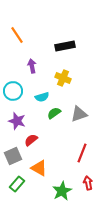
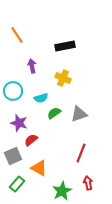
cyan semicircle: moved 1 px left, 1 px down
purple star: moved 2 px right, 2 px down
red line: moved 1 px left
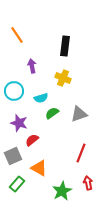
black rectangle: rotated 72 degrees counterclockwise
cyan circle: moved 1 px right
green semicircle: moved 2 px left
red semicircle: moved 1 px right
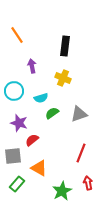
gray square: rotated 18 degrees clockwise
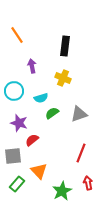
orange triangle: moved 3 px down; rotated 18 degrees clockwise
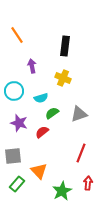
red semicircle: moved 10 px right, 8 px up
red arrow: rotated 16 degrees clockwise
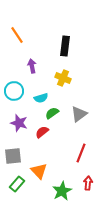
gray triangle: rotated 18 degrees counterclockwise
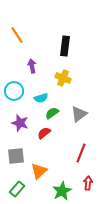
purple star: moved 1 px right
red semicircle: moved 2 px right, 1 px down
gray square: moved 3 px right
orange triangle: rotated 30 degrees clockwise
green rectangle: moved 5 px down
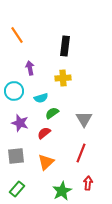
purple arrow: moved 2 px left, 2 px down
yellow cross: rotated 28 degrees counterclockwise
gray triangle: moved 5 px right, 5 px down; rotated 24 degrees counterclockwise
orange triangle: moved 7 px right, 9 px up
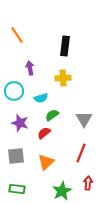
green semicircle: moved 2 px down
green rectangle: rotated 56 degrees clockwise
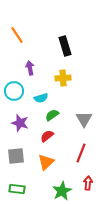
black rectangle: rotated 24 degrees counterclockwise
red semicircle: moved 3 px right, 3 px down
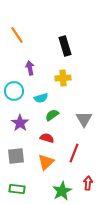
purple star: rotated 18 degrees clockwise
red semicircle: moved 2 px down; rotated 56 degrees clockwise
red line: moved 7 px left
